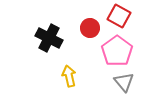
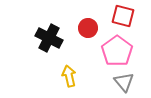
red square: moved 4 px right; rotated 15 degrees counterclockwise
red circle: moved 2 px left
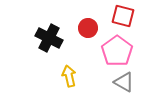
gray triangle: rotated 20 degrees counterclockwise
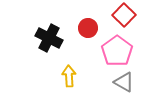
red square: moved 1 px right, 1 px up; rotated 30 degrees clockwise
yellow arrow: rotated 10 degrees clockwise
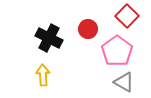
red square: moved 3 px right, 1 px down
red circle: moved 1 px down
yellow arrow: moved 26 px left, 1 px up
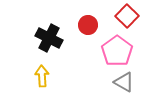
red circle: moved 4 px up
yellow arrow: moved 1 px left, 1 px down
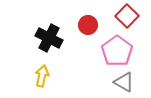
yellow arrow: rotated 15 degrees clockwise
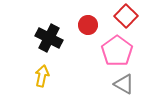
red square: moved 1 px left
gray triangle: moved 2 px down
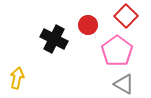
black cross: moved 5 px right, 1 px down
yellow arrow: moved 25 px left, 2 px down
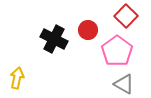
red circle: moved 5 px down
